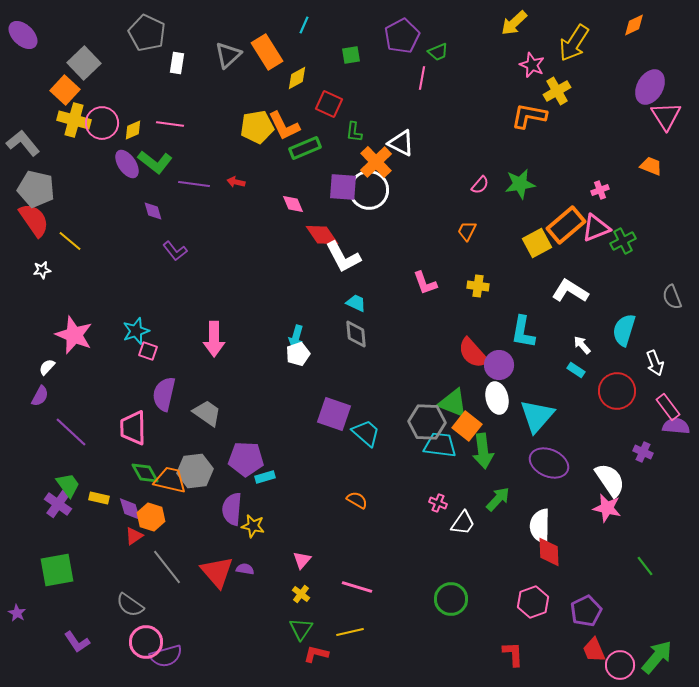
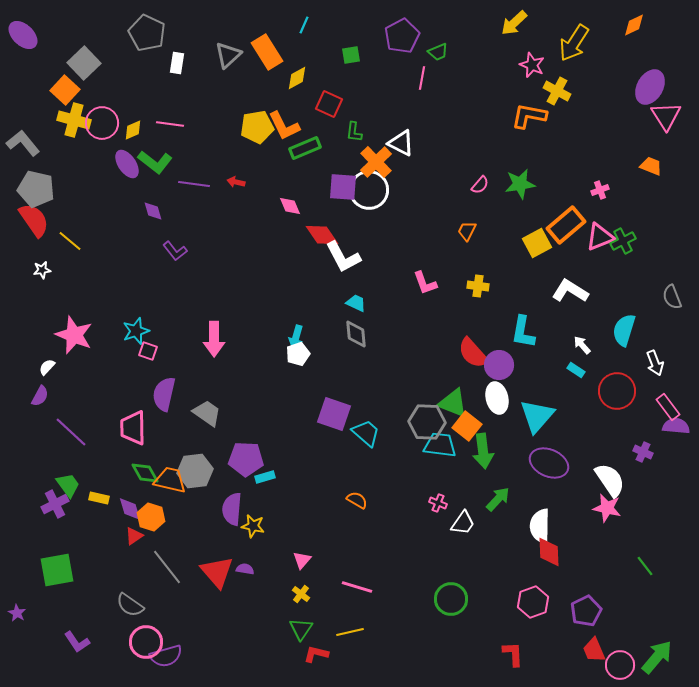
yellow cross at (557, 91): rotated 32 degrees counterclockwise
pink diamond at (293, 204): moved 3 px left, 2 px down
pink triangle at (596, 228): moved 4 px right, 9 px down
purple cross at (58, 504): moved 3 px left; rotated 28 degrees clockwise
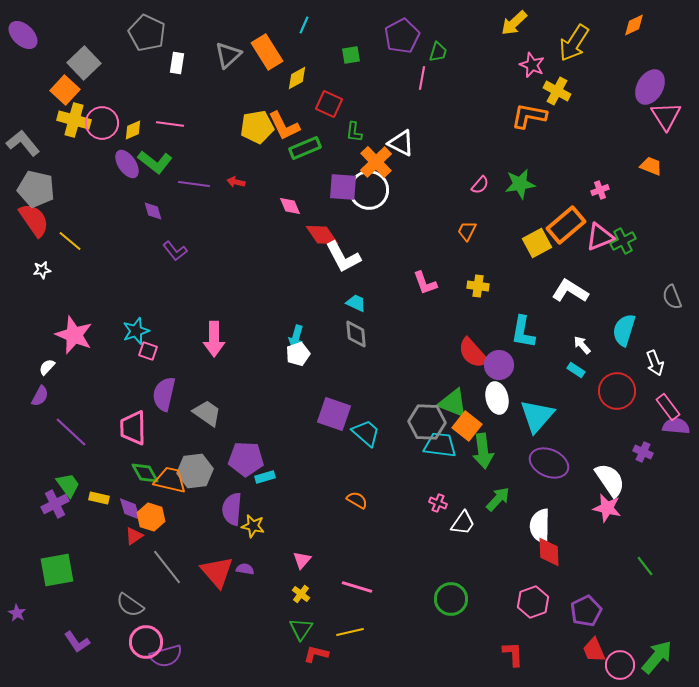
green trapezoid at (438, 52): rotated 50 degrees counterclockwise
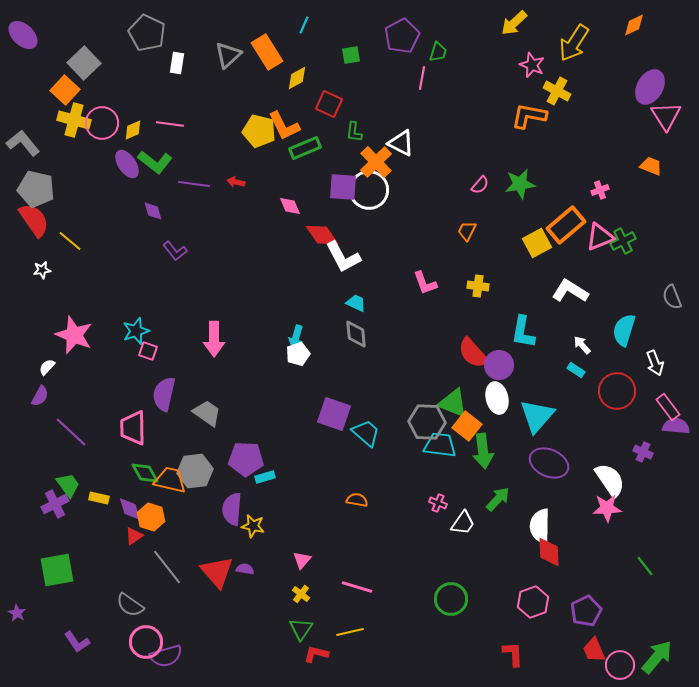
yellow pentagon at (257, 127): moved 2 px right, 4 px down; rotated 24 degrees clockwise
orange semicircle at (357, 500): rotated 20 degrees counterclockwise
pink star at (607, 508): rotated 16 degrees counterclockwise
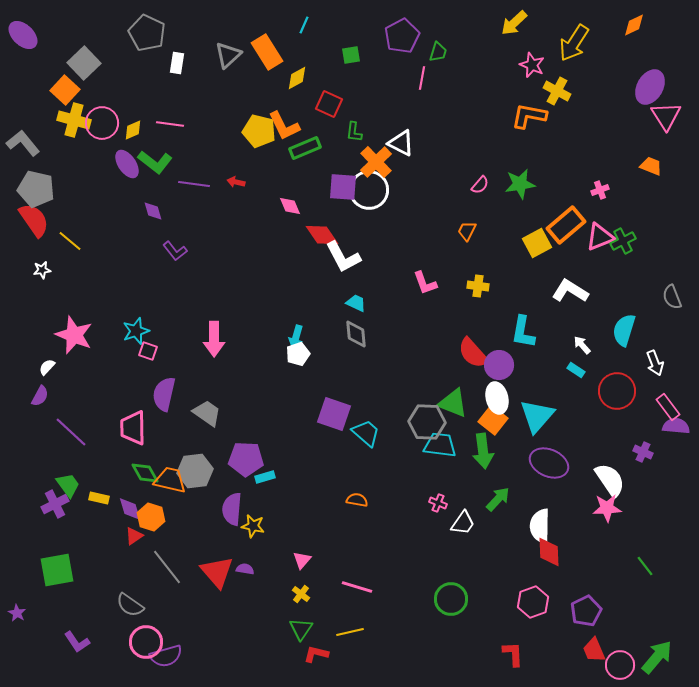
orange square at (467, 426): moved 26 px right, 6 px up
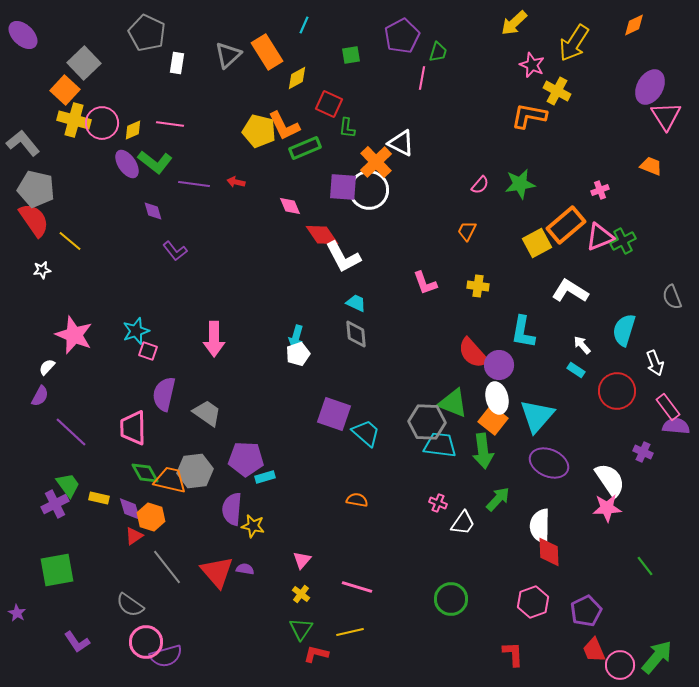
green L-shape at (354, 132): moved 7 px left, 4 px up
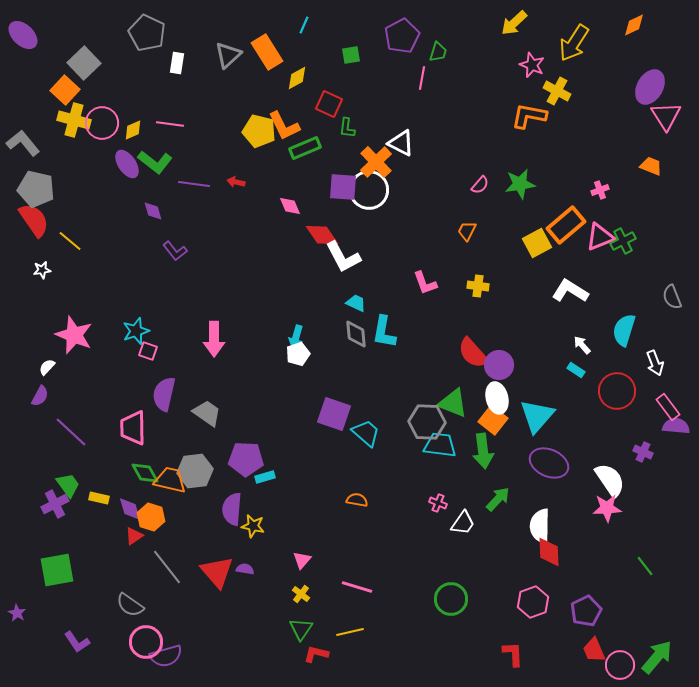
cyan L-shape at (523, 332): moved 139 px left
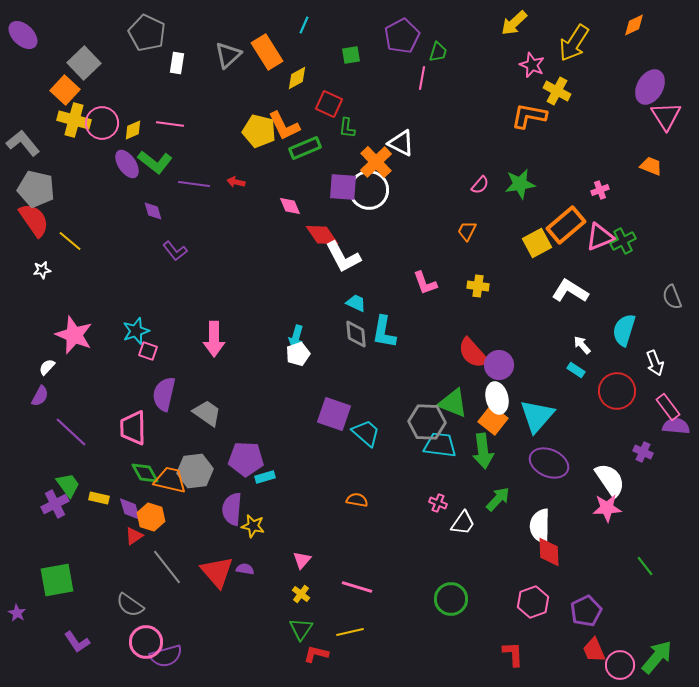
green square at (57, 570): moved 10 px down
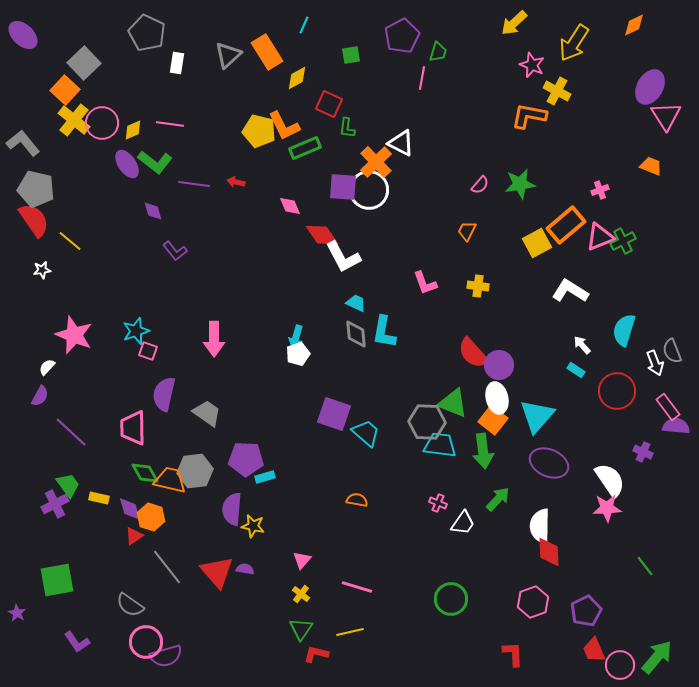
yellow cross at (74, 120): rotated 24 degrees clockwise
gray semicircle at (672, 297): moved 54 px down
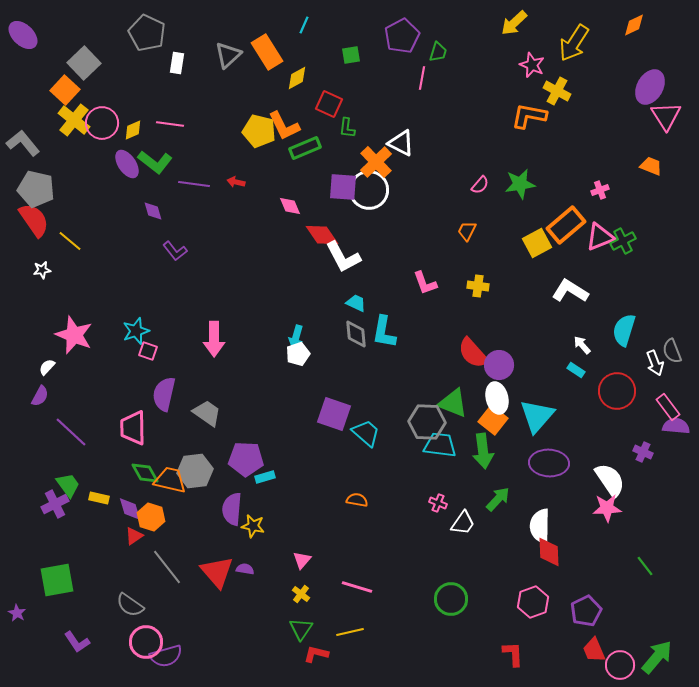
purple ellipse at (549, 463): rotated 21 degrees counterclockwise
